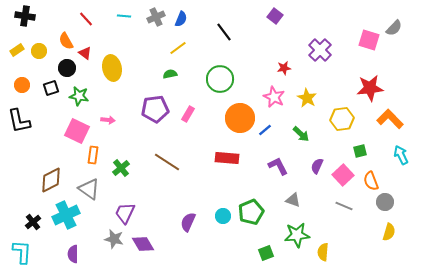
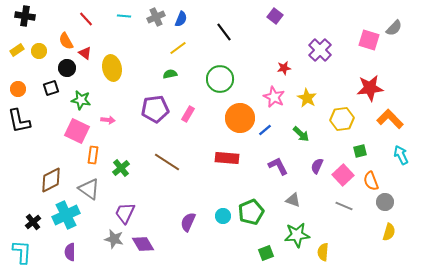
orange circle at (22, 85): moved 4 px left, 4 px down
green star at (79, 96): moved 2 px right, 4 px down
purple semicircle at (73, 254): moved 3 px left, 2 px up
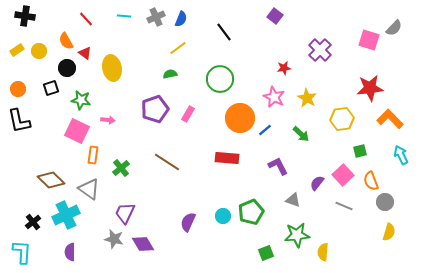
purple pentagon at (155, 109): rotated 12 degrees counterclockwise
purple semicircle at (317, 166): moved 17 px down; rotated 14 degrees clockwise
brown diamond at (51, 180): rotated 72 degrees clockwise
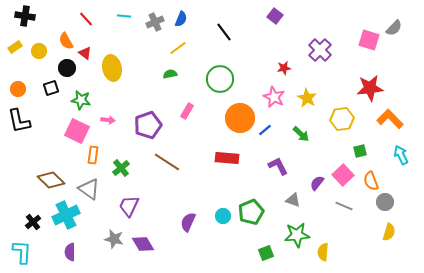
gray cross at (156, 17): moved 1 px left, 5 px down
yellow rectangle at (17, 50): moved 2 px left, 3 px up
purple pentagon at (155, 109): moved 7 px left, 16 px down
pink rectangle at (188, 114): moved 1 px left, 3 px up
purple trapezoid at (125, 213): moved 4 px right, 7 px up
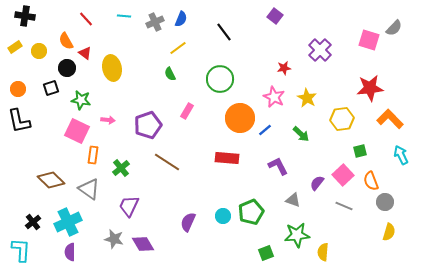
green semicircle at (170, 74): rotated 104 degrees counterclockwise
cyan cross at (66, 215): moved 2 px right, 7 px down
cyan L-shape at (22, 252): moved 1 px left, 2 px up
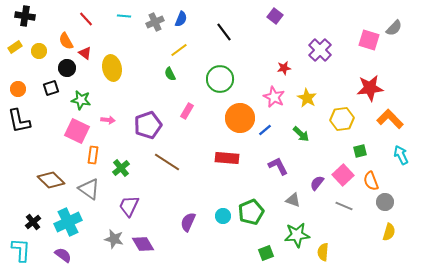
yellow line at (178, 48): moved 1 px right, 2 px down
purple semicircle at (70, 252): moved 7 px left, 3 px down; rotated 126 degrees clockwise
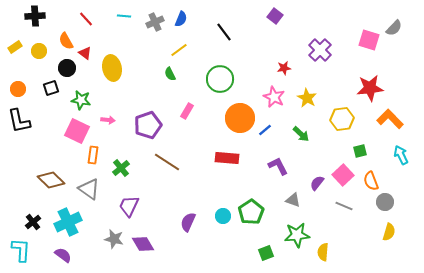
black cross at (25, 16): moved 10 px right; rotated 12 degrees counterclockwise
green pentagon at (251, 212): rotated 10 degrees counterclockwise
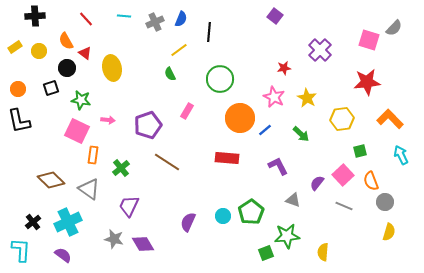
black line at (224, 32): moved 15 px left; rotated 42 degrees clockwise
red star at (370, 88): moved 3 px left, 6 px up
green star at (297, 235): moved 10 px left, 1 px down
